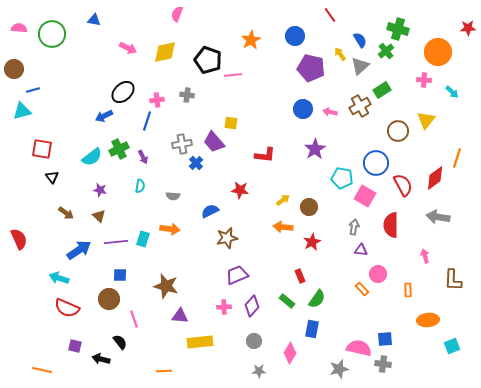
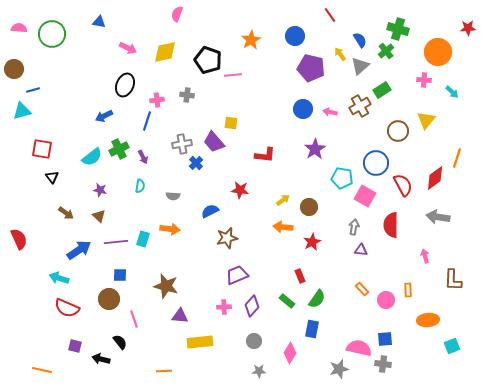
blue triangle at (94, 20): moved 5 px right, 2 px down
black ellipse at (123, 92): moved 2 px right, 7 px up; rotated 25 degrees counterclockwise
pink circle at (378, 274): moved 8 px right, 26 px down
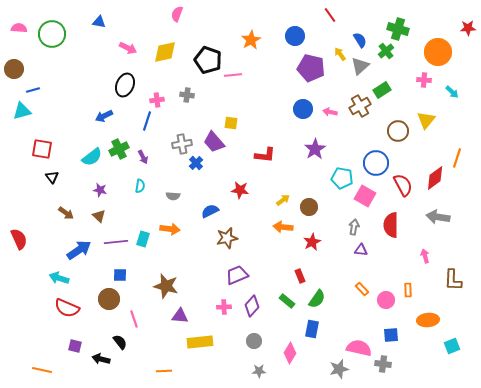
blue square at (385, 339): moved 6 px right, 4 px up
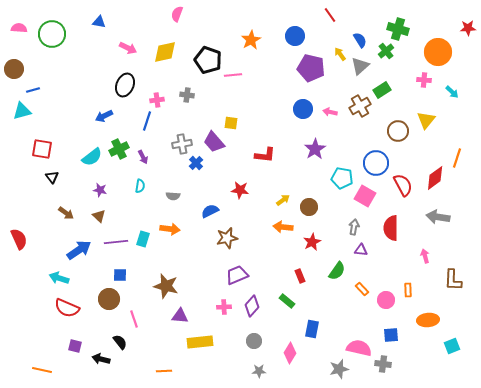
red semicircle at (391, 225): moved 3 px down
green semicircle at (317, 299): moved 20 px right, 28 px up
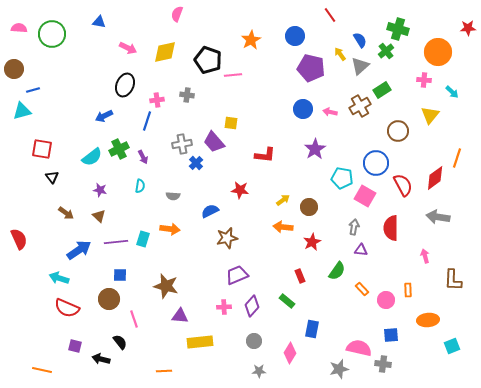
yellow triangle at (426, 120): moved 4 px right, 5 px up
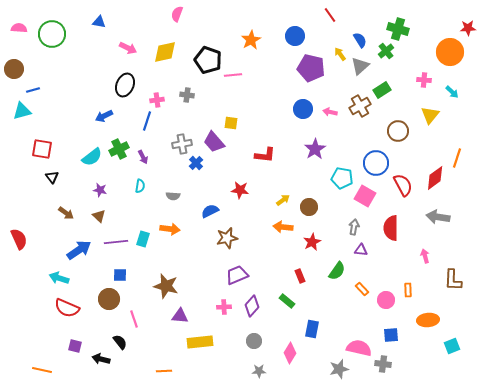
orange circle at (438, 52): moved 12 px right
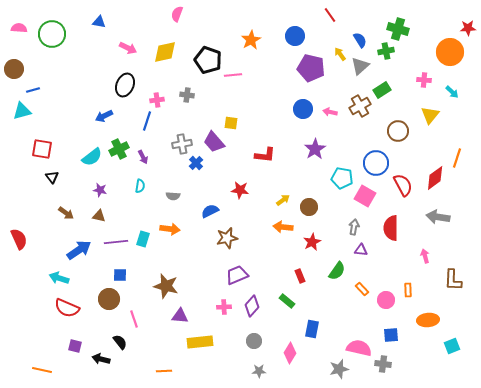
green cross at (386, 51): rotated 28 degrees clockwise
brown triangle at (99, 216): rotated 32 degrees counterclockwise
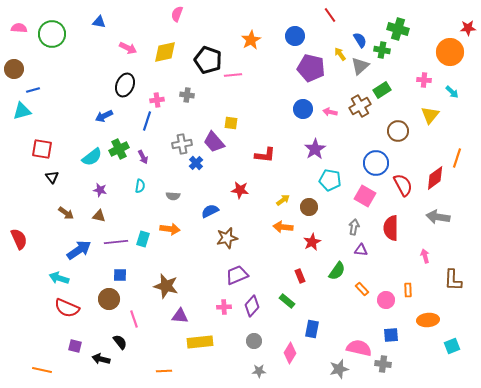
green cross at (386, 51): moved 4 px left, 1 px up; rotated 21 degrees clockwise
cyan pentagon at (342, 178): moved 12 px left, 2 px down
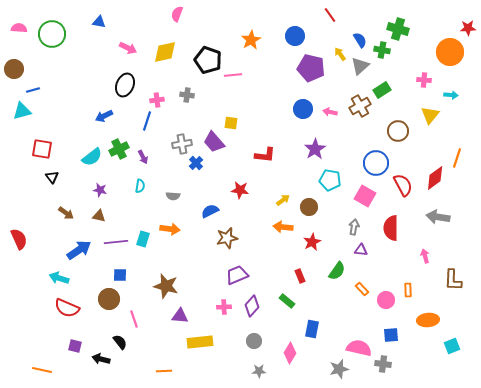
cyan arrow at (452, 92): moved 1 px left, 3 px down; rotated 40 degrees counterclockwise
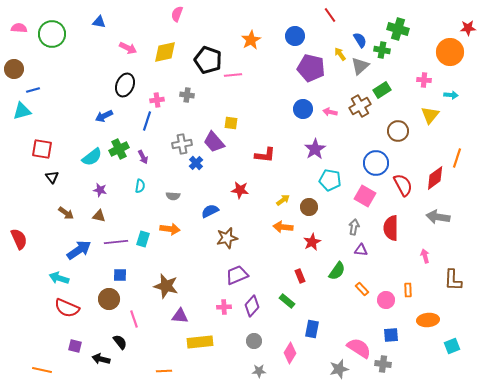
pink semicircle at (359, 348): rotated 20 degrees clockwise
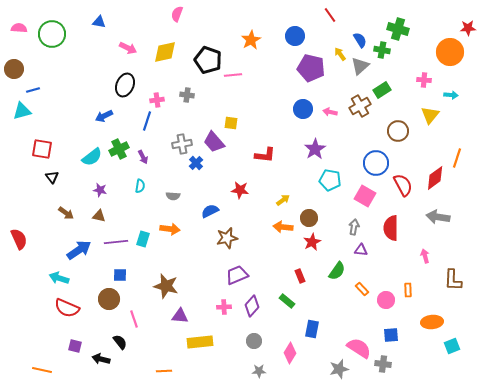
brown circle at (309, 207): moved 11 px down
orange ellipse at (428, 320): moved 4 px right, 2 px down
